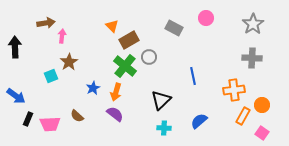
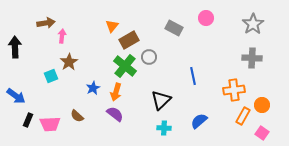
orange triangle: rotated 24 degrees clockwise
black rectangle: moved 1 px down
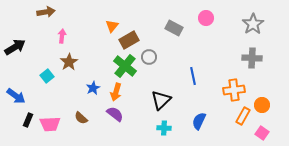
brown arrow: moved 11 px up
black arrow: rotated 60 degrees clockwise
cyan square: moved 4 px left; rotated 16 degrees counterclockwise
brown semicircle: moved 4 px right, 2 px down
blue semicircle: rotated 24 degrees counterclockwise
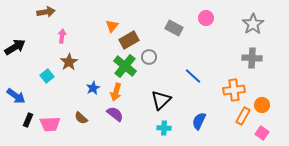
blue line: rotated 36 degrees counterclockwise
